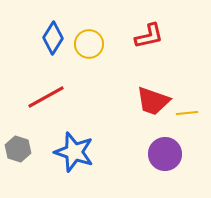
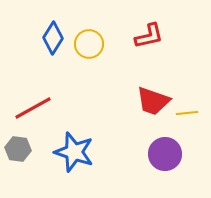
red line: moved 13 px left, 11 px down
gray hexagon: rotated 10 degrees counterclockwise
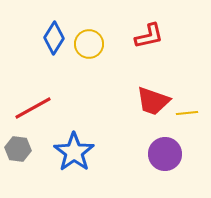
blue diamond: moved 1 px right
blue star: rotated 18 degrees clockwise
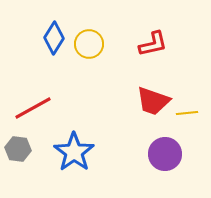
red L-shape: moved 4 px right, 8 px down
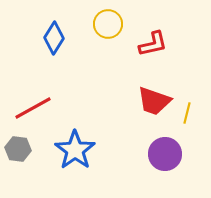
yellow circle: moved 19 px right, 20 px up
red trapezoid: moved 1 px right
yellow line: rotated 70 degrees counterclockwise
blue star: moved 1 px right, 2 px up
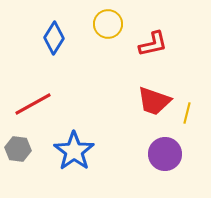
red line: moved 4 px up
blue star: moved 1 px left, 1 px down
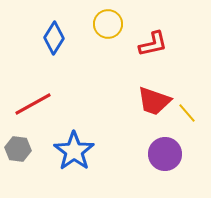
yellow line: rotated 55 degrees counterclockwise
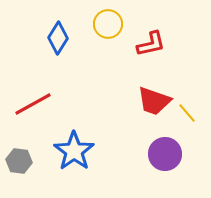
blue diamond: moved 4 px right
red L-shape: moved 2 px left
gray hexagon: moved 1 px right, 12 px down
